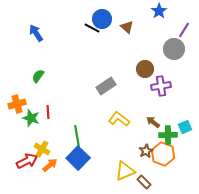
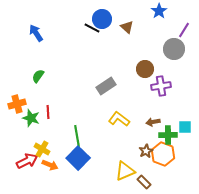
brown arrow: rotated 48 degrees counterclockwise
cyan square: rotated 24 degrees clockwise
orange arrow: rotated 63 degrees clockwise
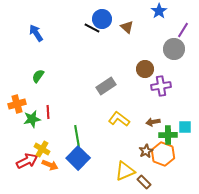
purple line: moved 1 px left
green star: moved 1 px right, 1 px down; rotated 30 degrees counterclockwise
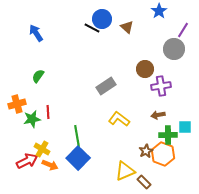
brown arrow: moved 5 px right, 7 px up
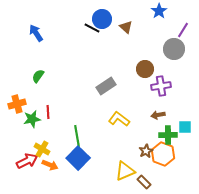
brown triangle: moved 1 px left
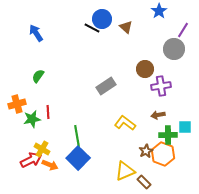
yellow L-shape: moved 6 px right, 4 px down
red arrow: moved 4 px right, 1 px up
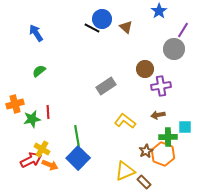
green semicircle: moved 1 px right, 5 px up; rotated 16 degrees clockwise
orange cross: moved 2 px left
yellow L-shape: moved 2 px up
green cross: moved 2 px down
